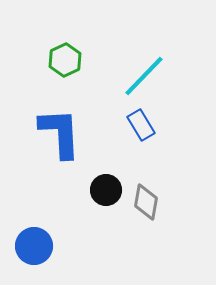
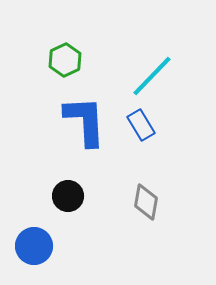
cyan line: moved 8 px right
blue L-shape: moved 25 px right, 12 px up
black circle: moved 38 px left, 6 px down
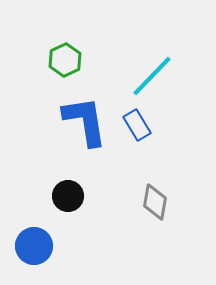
blue L-shape: rotated 6 degrees counterclockwise
blue rectangle: moved 4 px left
gray diamond: moved 9 px right
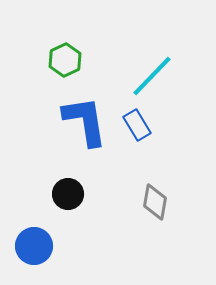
black circle: moved 2 px up
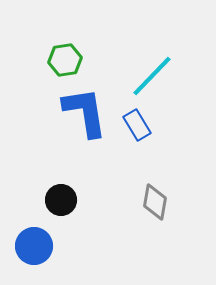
green hexagon: rotated 16 degrees clockwise
blue L-shape: moved 9 px up
black circle: moved 7 px left, 6 px down
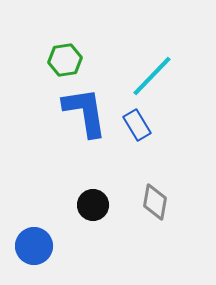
black circle: moved 32 px right, 5 px down
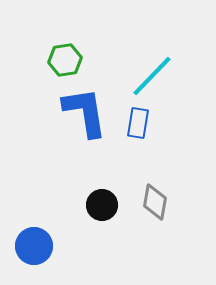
blue rectangle: moved 1 px right, 2 px up; rotated 40 degrees clockwise
black circle: moved 9 px right
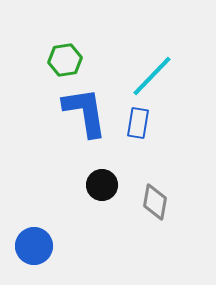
black circle: moved 20 px up
